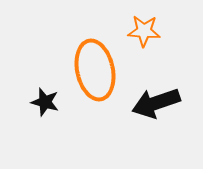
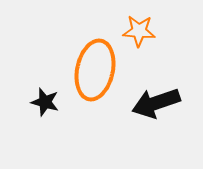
orange star: moved 5 px left
orange ellipse: rotated 24 degrees clockwise
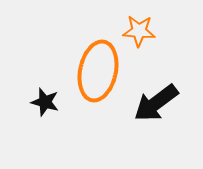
orange ellipse: moved 3 px right, 1 px down
black arrow: rotated 18 degrees counterclockwise
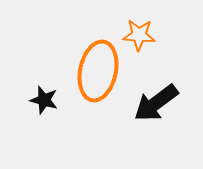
orange star: moved 4 px down
black star: moved 1 px left, 2 px up
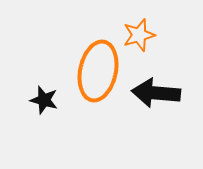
orange star: rotated 20 degrees counterclockwise
black arrow: moved 10 px up; rotated 42 degrees clockwise
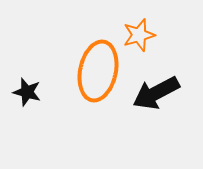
black arrow: rotated 33 degrees counterclockwise
black star: moved 17 px left, 8 px up
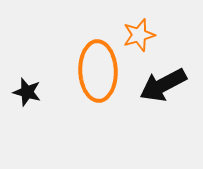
orange ellipse: rotated 14 degrees counterclockwise
black arrow: moved 7 px right, 8 px up
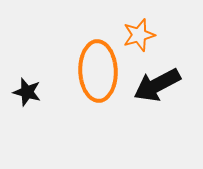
black arrow: moved 6 px left
